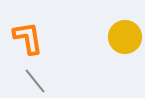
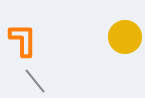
orange L-shape: moved 5 px left, 2 px down; rotated 9 degrees clockwise
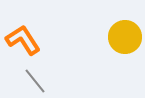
orange L-shape: rotated 33 degrees counterclockwise
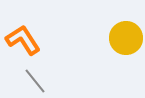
yellow circle: moved 1 px right, 1 px down
